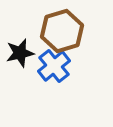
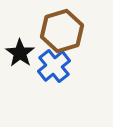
black star: rotated 24 degrees counterclockwise
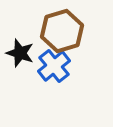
black star: rotated 16 degrees counterclockwise
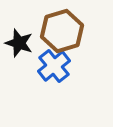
black star: moved 1 px left, 10 px up
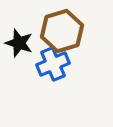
blue cross: moved 1 px left, 2 px up; rotated 16 degrees clockwise
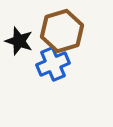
black star: moved 2 px up
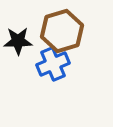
black star: moved 1 px left; rotated 20 degrees counterclockwise
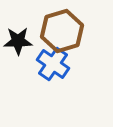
blue cross: rotated 32 degrees counterclockwise
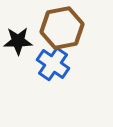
brown hexagon: moved 3 px up; rotated 6 degrees clockwise
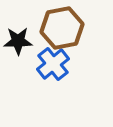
blue cross: rotated 16 degrees clockwise
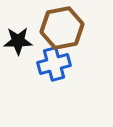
blue cross: moved 1 px right; rotated 24 degrees clockwise
